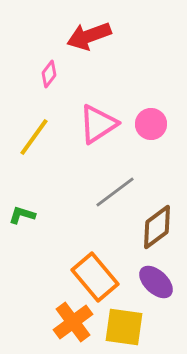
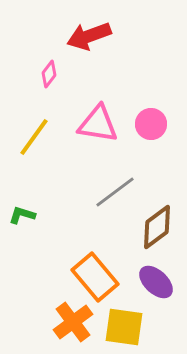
pink triangle: rotated 42 degrees clockwise
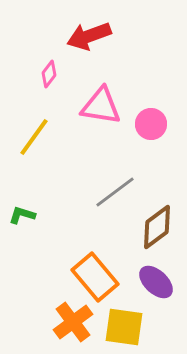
pink triangle: moved 3 px right, 18 px up
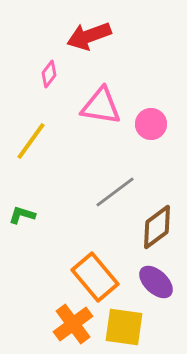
yellow line: moved 3 px left, 4 px down
orange cross: moved 2 px down
